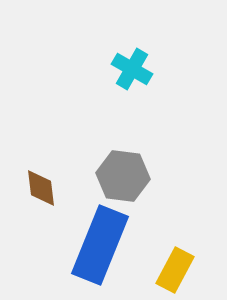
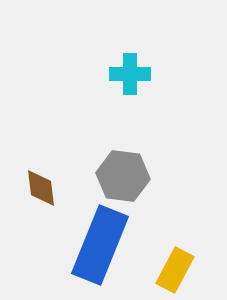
cyan cross: moved 2 px left, 5 px down; rotated 30 degrees counterclockwise
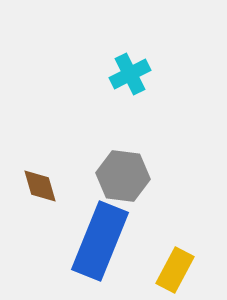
cyan cross: rotated 27 degrees counterclockwise
brown diamond: moved 1 px left, 2 px up; rotated 9 degrees counterclockwise
blue rectangle: moved 4 px up
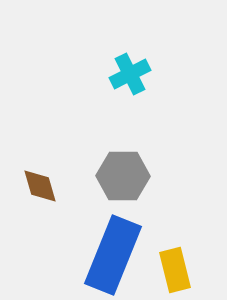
gray hexagon: rotated 6 degrees counterclockwise
blue rectangle: moved 13 px right, 14 px down
yellow rectangle: rotated 42 degrees counterclockwise
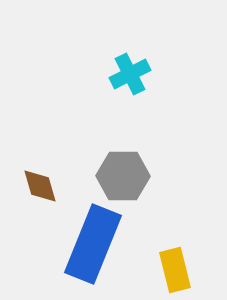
blue rectangle: moved 20 px left, 11 px up
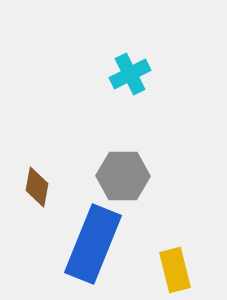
brown diamond: moved 3 px left, 1 px down; rotated 27 degrees clockwise
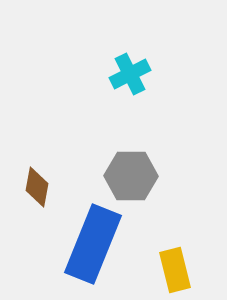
gray hexagon: moved 8 px right
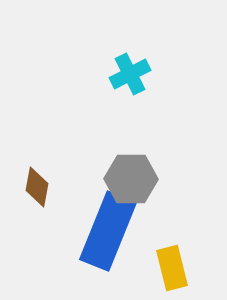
gray hexagon: moved 3 px down
blue rectangle: moved 15 px right, 13 px up
yellow rectangle: moved 3 px left, 2 px up
